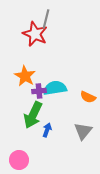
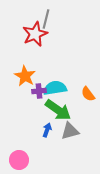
red star: rotated 25 degrees clockwise
orange semicircle: moved 3 px up; rotated 28 degrees clockwise
green arrow: moved 25 px right, 5 px up; rotated 80 degrees counterclockwise
gray triangle: moved 13 px left; rotated 36 degrees clockwise
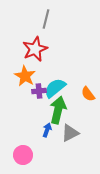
red star: moved 15 px down
cyan semicircle: rotated 30 degrees counterclockwise
green arrow: rotated 112 degrees counterclockwise
gray triangle: moved 2 px down; rotated 12 degrees counterclockwise
pink circle: moved 4 px right, 5 px up
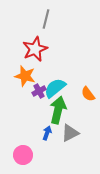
orange star: rotated 15 degrees counterclockwise
purple cross: rotated 24 degrees counterclockwise
blue arrow: moved 3 px down
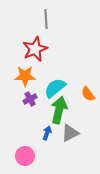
gray line: rotated 18 degrees counterclockwise
orange star: rotated 15 degrees counterclockwise
purple cross: moved 9 px left, 8 px down
green arrow: moved 1 px right
pink circle: moved 2 px right, 1 px down
